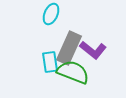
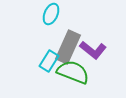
gray rectangle: moved 1 px left, 1 px up
cyan rectangle: moved 1 px left, 1 px up; rotated 40 degrees clockwise
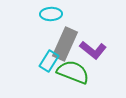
cyan ellipse: rotated 65 degrees clockwise
gray rectangle: moved 3 px left, 3 px up
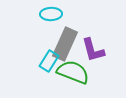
purple L-shape: rotated 36 degrees clockwise
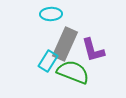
cyan rectangle: moved 1 px left
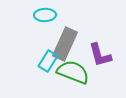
cyan ellipse: moved 6 px left, 1 px down
purple L-shape: moved 7 px right, 5 px down
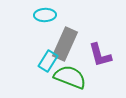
green semicircle: moved 3 px left, 5 px down
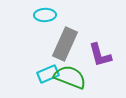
cyan rectangle: moved 13 px down; rotated 35 degrees clockwise
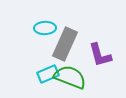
cyan ellipse: moved 13 px down
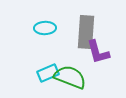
gray rectangle: moved 21 px right, 12 px up; rotated 20 degrees counterclockwise
purple L-shape: moved 2 px left, 3 px up
cyan rectangle: moved 1 px up
